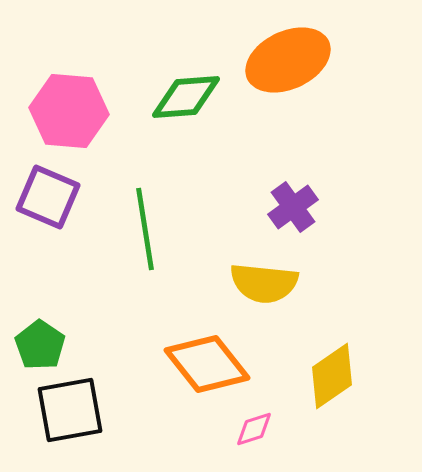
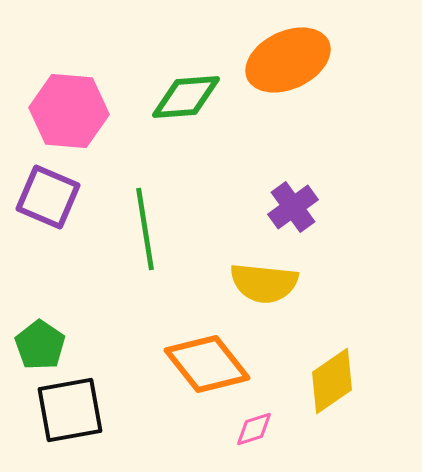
yellow diamond: moved 5 px down
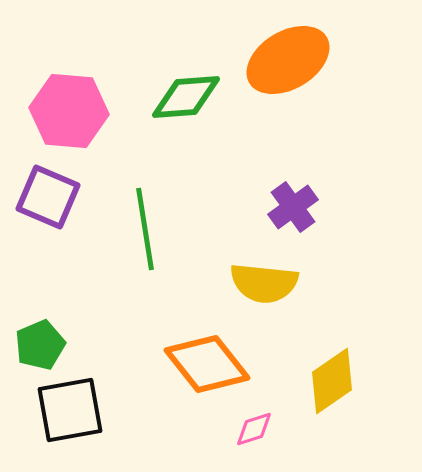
orange ellipse: rotated 6 degrees counterclockwise
green pentagon: rotated 15 degrees clockwise
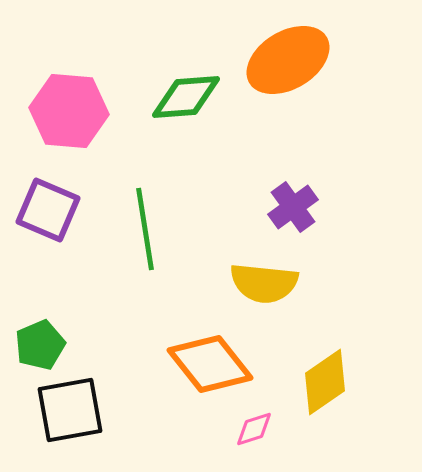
purple square: moved 13 px down
orange diamond: moved 3 px right
yellow diamond: moved 7 px left, 1 px down
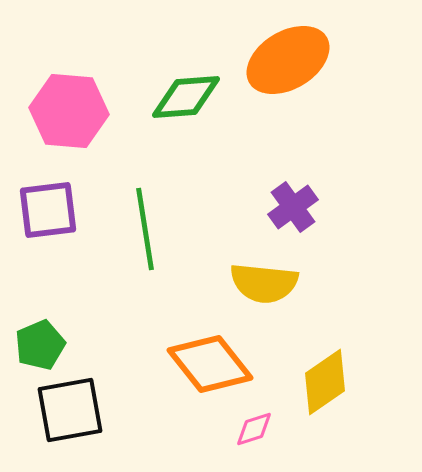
purple square: rotated 30 degrees counterclockwise
